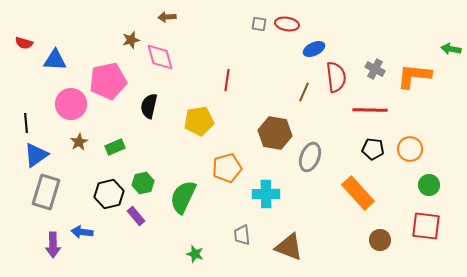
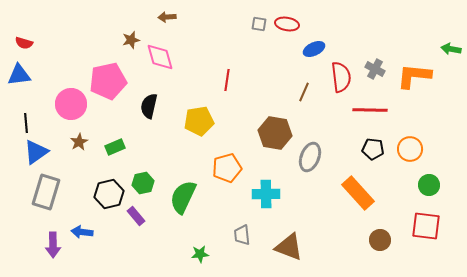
blue triangle at (55, 60): moved 36 px left, 15 px down; rotated 10 degrees counterclockwise
red semicircle at (336, 77): moved 5 px right
blue triangle at (36, 155): moved 3 px up
green star at (195, 254): moved 5 px right; rotated 24 degrees counterclockwise
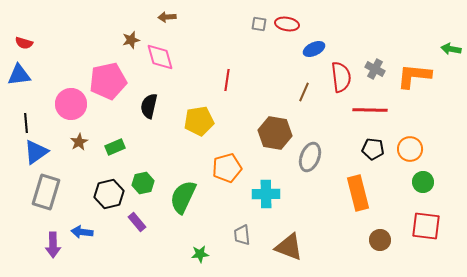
green circle at (429, 185): moved 6 px left, 3 px up
orange rectangle at (358, 193): rotated 28 degrees clockwise
purple rectangle at (136, 216): moved 1 px right, 6 px down
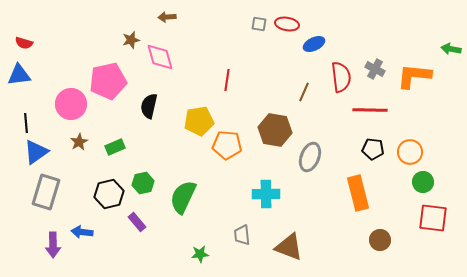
blue ellipse at (314, 49): moved 5 px up
brown hexagon at (275, 133): moved 3 px up
orange circle at (410, 149): moved 3 px down
orange pentagon at (227, 168): moved 23 px up; rotated 20 degrees clockwise
red square at (426, 226): moved 7 px right, 8 px up
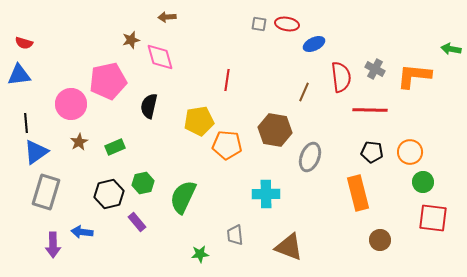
black pentagon at (373, 149): moved 1 px left, 3 px down
gray trapezoid at (242, 235): moved 7 px left
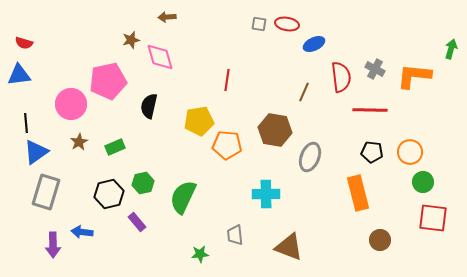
green arrow at (451, 49): rotated 96 degrees clockwise
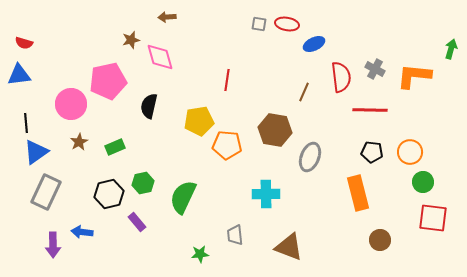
gray rectangle at (46, 192): rotated 8 degrees clockwise
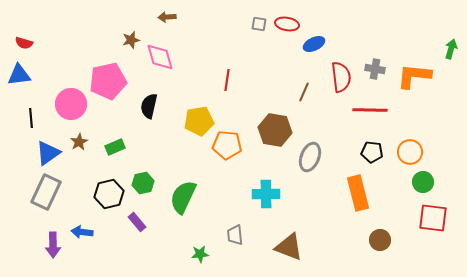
gray cross at (375, 69): rotated 18 degrees counterclockwise
black line at (26, 123): moved 5 px right, 5 px up
blue triangle at (36, 152): moved 12 px right, 1 px down
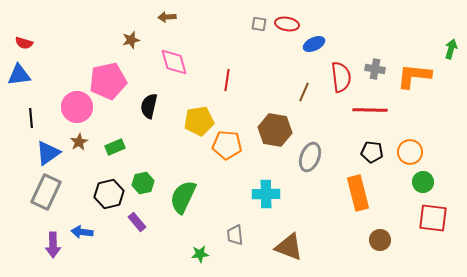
pink diamond at (160, 57): moved 14 px right, 5 px down
pink circle at (71, 104): moved 6 px right, 3 px down
